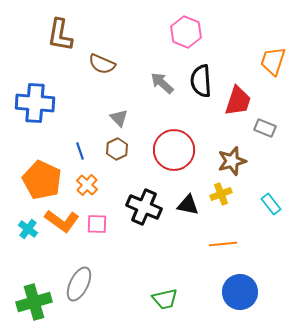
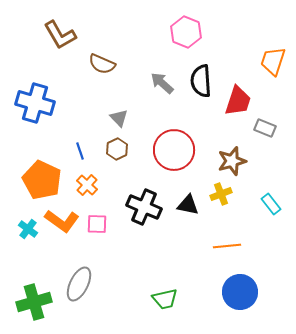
brown L-shape: rotated 40 degrees counterclockwise
blue cross: rotated 12 degrees clockwise
orange line: moved 4 px right, 2 px down
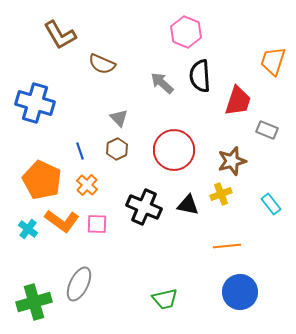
black semicircle: moved 1 px left, 5 px up
gray rectangle: moved 2 px right, 2 px down
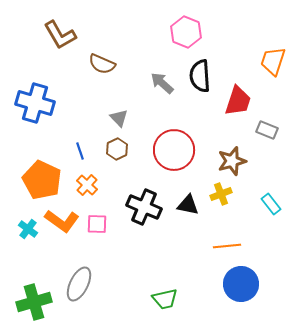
blue circle: moved 1 px right, 8 px up
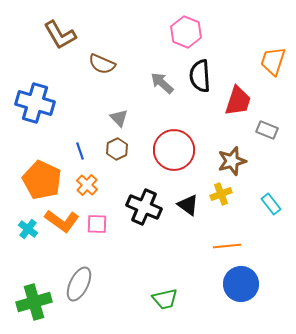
black triangle: rotated 25 degrees clockwise
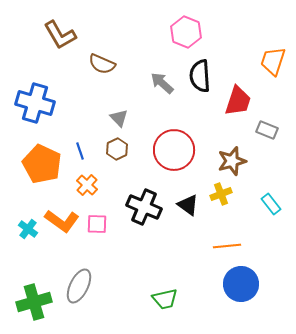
orange pentagon: moved 16 px up
gray ellipse: moved 2 px down
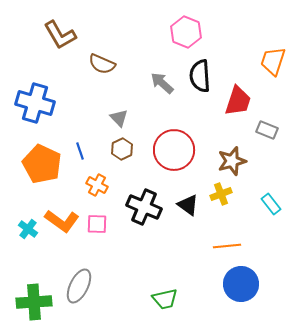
brown hexagon: moved 5 px right
orange cross: moved 10 px right; rotated 15 degrees counterclockwise
green cross: rotated 12 degrees clockwise
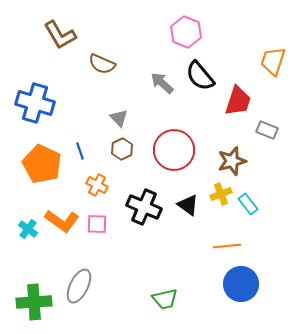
black semicircle: rotated 36 degrees counterclockwise
cyan rectangle: moved 23 px left
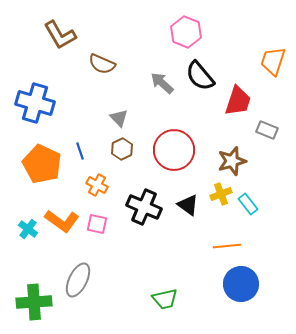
pink square: rotated 10 degrees clockwise
gray ellipse: moved 1 px left, 6 px up
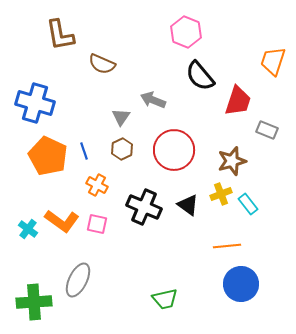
brown L-shape: rotated 20 degrees clockwise
gray arrow: moved 9 px left, 17 px down; rotated 20 degrees counterclockwise
gray triangle: moved 2 px right, 1 px up; rotated 18 degrees clockwise
blue line: moved 4 px right
orange pentagon: moved 6 px right, 8 px up
